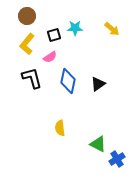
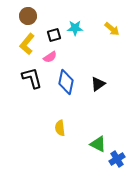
brown circle: moved 1 px right
blue diamond: moved 2 px left, 1 px down
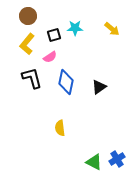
black triangle: moved 1 px right, 3 px down
green triangle: moved 4 px left, 18 px down
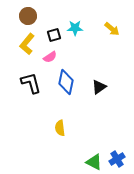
black L-shape: moved 1 px left, 5 px down
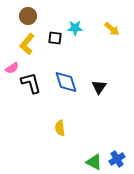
black square: moved 1 px right, 3 px down; rotated 24 degrees clockwise
pink semicircle: moved 38 px left, 11 px down
blue diamond: rotated 30 degrees counterclockwise
black triangle: rotated 21 degrees counterclockwise
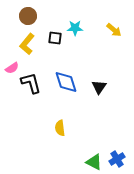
yellow arrow: moved 2 px right, 1 px down
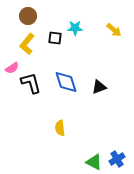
black triangle: rotated 35 degrees clockwise
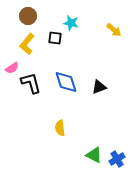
cyan star: moved 4 px left, 5 px up; rotated 14 degrees clockwise
green triangle: moved 7 px up
